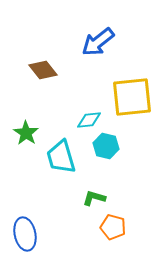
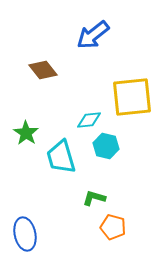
blue arrow: moved 5 px left, 7 px up
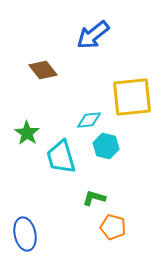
green star: moved 1 px right
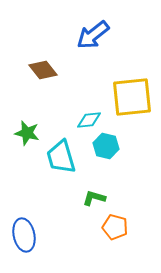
green star: rotated 20 degrees counterclockwise
orange pentagon: moved 2 px right
blue ellipse: moved 1 px left, 1 px down
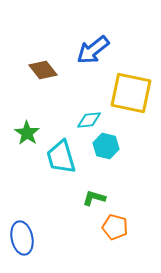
blue arrow: moved 15 px down
yellow square: moved 1 px left, 4 px up; rotated 18 degrees clockwise
green star: rotated 20 degrees clockwise
blue ellipse: moved 2 px left, 3 px down
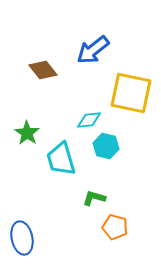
cyan trapezoid: moved 2 px down
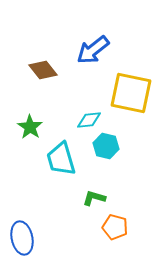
green star: moved 3 px right, 6 px up
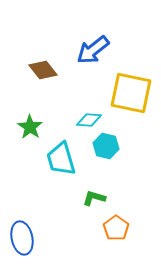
cyan diamond: rotated 10 degrees clockwise
orange pentagon: moved 1 px right, 1 px down; rotated 20 degrees clockwise
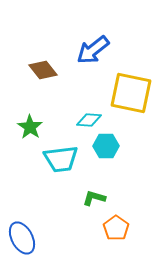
cyan hexagon: rotated 15 degrees counterclockwise
cyan trapezoid: rotated 81 degrees counterclockwise
blue ellipse: rotated 16 degrees counterclockwise
